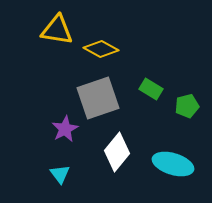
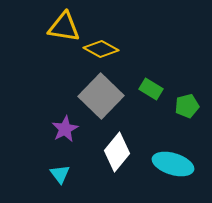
yellow triangle: moved 7 px right, 3 px up
gray square: moved 3 px right, 2 px up; rotated 27 degrees counterclockwise
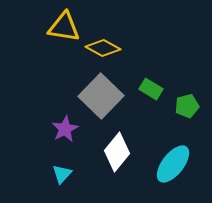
yellow diamond: moved 2 px right, 1 px up
cyan ellipse: rotated 69 degrees counterclockwise
cyan triangle: moved 2 px right; rotated 20 degrees clockwise
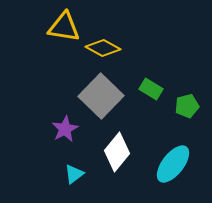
cyan triangle: moved 12 px right; rotated 10 degrees clockwise
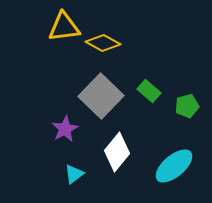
yellow triangle: rotated 16 degrees counterclockwise
yellow diamond: moved 5 px up
green rectangle: moved 2 px left, 2 px down; rotated 10 degrees clockwise
cyan ellipse: moved 1 px right, 2 px down; rotated 12 degrees clockwise
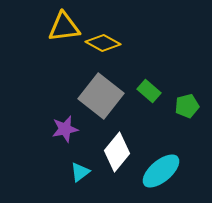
gray square: rotated 6 degrees counterclockwise
purple star: rotated 16 degrees clockwise
cyan ellipse: moved 13 px left, 5 px down
cyan triangle: moved 6 px right, 2 px up
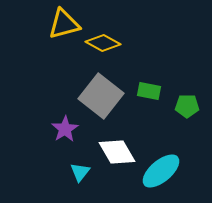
yellow triangle: moved 3 px up; rotated 8 degrees counterclockwise
green rectangle: rotated 30 degrees counterclockwise
green pentagon: rotated 15 degrees clockwise
purple star: rotated 20 degrees counterclockwise
white diamond: rotated 69 degrees counterclockwise
cyan triangle: rotated 15 degrees counterclockwise
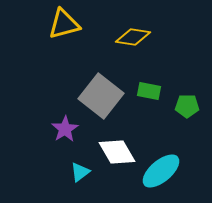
yellow diamond: moved 30 px right, 6 px up; rotated 20 degrees counterclockwise
cyan triangle: rotated 15 degrees clockwise
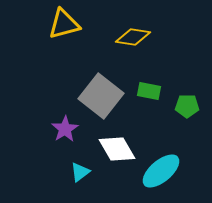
white diamond: moved 3 px up
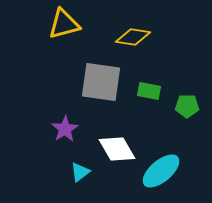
gray square: moved 14 px up; rotated 30 degrees counterclockwise
